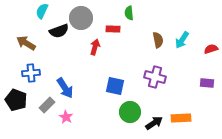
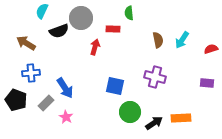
gray rectangle: moved 1 px left, 2 px up
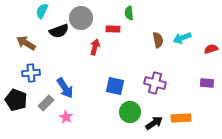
cyan arrow: moved 2 px up; rotated 36 degrees clockwise
purple cross: moved 6 px down
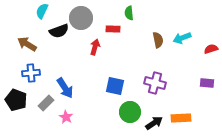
brown arrow: moved 1 px right, 1 px down
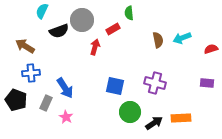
gray circle: moved 1 px right, 2 px down
red rectangle: rotated 32 degrees counterclockwise
brown arrow: moved 2 px left, 2 px down
gray rectangle: rotated 21 degrees counterclockwise
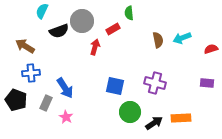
gray circle: moved 1 px down
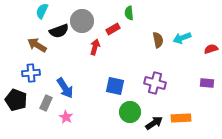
brown arrow: moved 12 px right, 1 px up
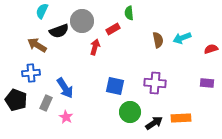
purple cross: rotated 10 degrees counterclockwise
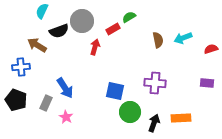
green semicircle: moved 4 px down; rotated 64 degrees clockwise
cyan arrow: moved 1 px right
blue cross: moved 10 px left, 6 px up
blue square: moved 5 px down
black arrow: rotated 36 degrees counterclockwise
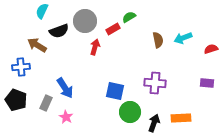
gray circle: moved 3 px right
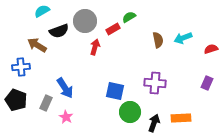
cyan semicircle: rotated 35 degrees clockwise
purple rectangle: rotated 72 degrees counterclockwise
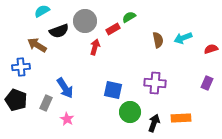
blue square: moved 2 px left, 1 px up
pink star: moved 1 px right, 2 px down
